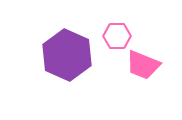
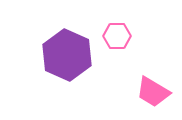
pink trapezoid: moved 10 px right, 27 px down; rotated 9 degrees clockwise
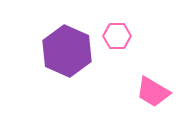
purple hexagon: moved 4 px up
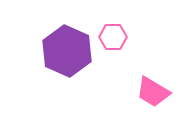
pink hexagon: moved 4 px left, 1 px down
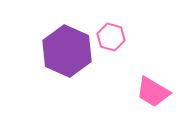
pink hexagon: moved 2 px left; rotated 16 degrees clockwise
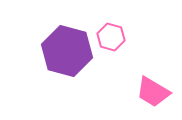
purple hexagon: rotated 9 degrees counterclockwise
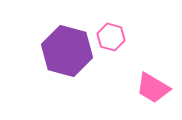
pink trapezoid: moved 4 px up
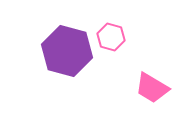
pink trapezoid: moved 1 px left
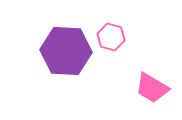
purple hexagon: moved 1 px left; rotated 12 degrees counterclockwise
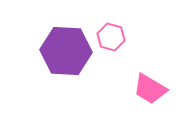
pink trapezoid: moved 2 px left, 1 px down
